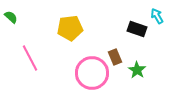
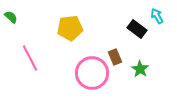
black rectangle: rotated 18 degrees clockwise
green star: moved 3 px right, 1 px up
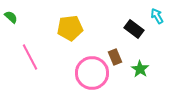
black rectangle: moved 3 px left
pink line: moved 1 px up
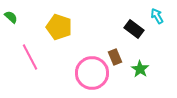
yellow pentagon: moved 11 px left, 1 px up; rotated 25 degrees clockwise
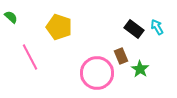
cyan arrow: moved 11 px down
brown rectangle: moved 6 px right, 1 px up
pink circle: moved 5 px right
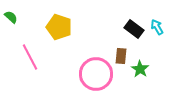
brown rectangle: rotated 28 degrees clockwise
pink circle: moved 1 px left, 1 px down
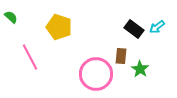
cyan arrow: rotated 98 degrees counterclockwise
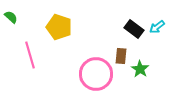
pink line: moved 2 px up; rotated 12 degrees clockwise
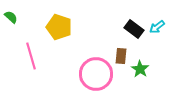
pink line: moved 1 px right, 1 px down
